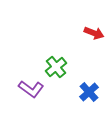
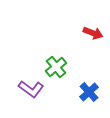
red arrow: moved 1 px left
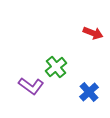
purple L-shape: moved 3 px up
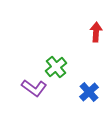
red arrow: moved 3 px right, 1 px up; rotated 108 degrees counterclockwise
purple L-shape: moved 3 px right, 2 px down
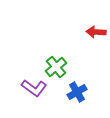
red arrow: rotated 90 degrees counterclockwise
blue cross: moved 12 px left; rotated 12 degrees clockwise
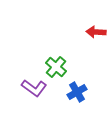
green cross: rotated 10 degrees counterclockwise
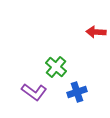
purple L-shape: moved 4 px down
blue cross: rotated 12 degrees clockwise
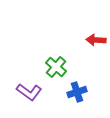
red arrow: moved 8 px down
purple L-shape: moved 5 px left
